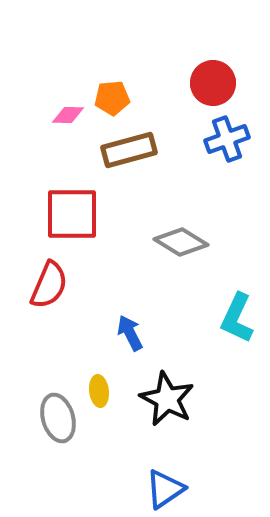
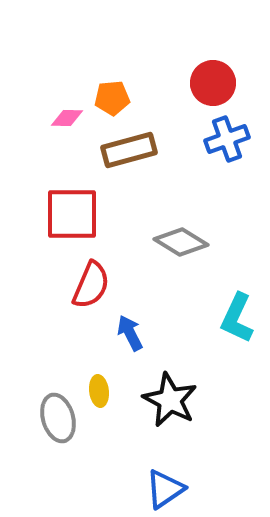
pink diamond: moved 1 px left, 3 px down
red semicircle: moved 42 px right
black star: moved 3 px right, 1 px down
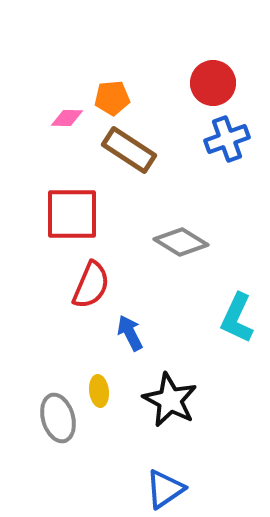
brown rectangle: rotated 48 degrees clockwise
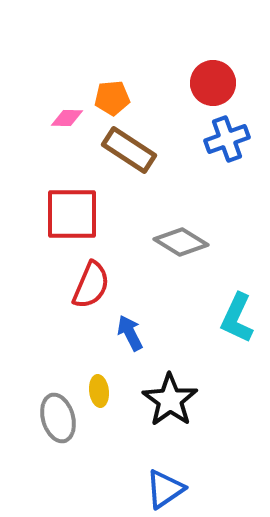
black star: rotated 8 degrees clockwise
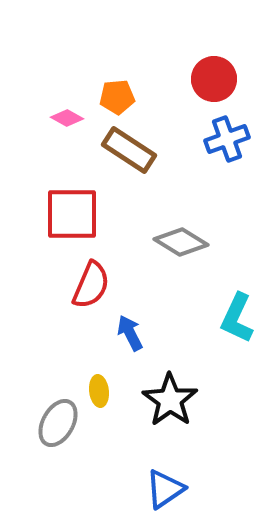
red circle: moved 1 px right, 4 px up
orange pentagon: moved 5 px right, 1 px up
pink diamond: rotated 28 degrees clockwise
gray ellipse: moved 5 px down; rotated 45 degrees clockwise
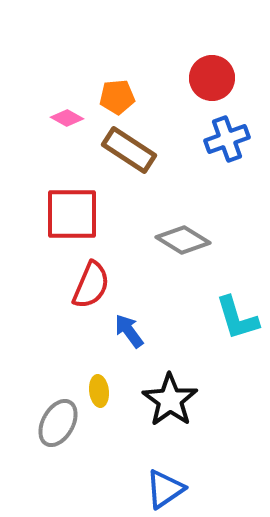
red circle: moved 2 px left, 1 px up
gray diamond: moved 2 px right, 2 px up
cyan L-shape: rotated 42 degrees counterclockwise
blue arrow: moved 1 px left, 2 px up; rotated 9 degrees counterclockwise
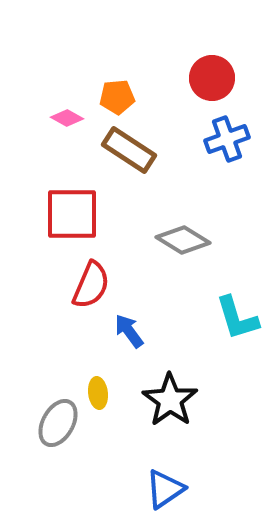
yellow ellipse: moved 1 px left, 2 px down
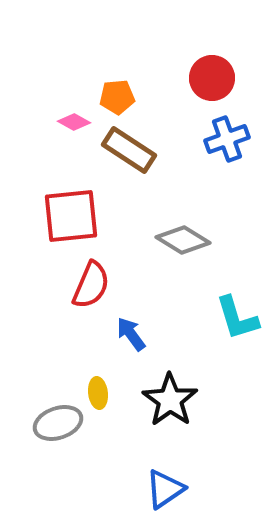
pink diamond: moved 7 px right, 4 px down
red square: moved 1 px left, 2 px down; rotated 6 degrees counterclockwise
blue arrow: moved 2 px right, 3 px down
gray ellipse: rotated 42 degrees clockwise
